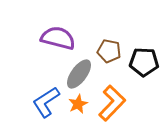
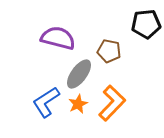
black pentagon: moved 2 px right, 38 px up; rotated 8 degrees counterclockwise
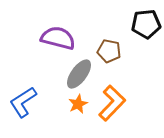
blue L-shape: moved 23 px left
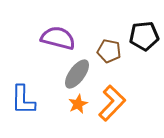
black pentagon: moved 2 px left, 12 px down
gray ellipse: moved 2 px left
blue L-shape: moved 2 px up; rotated 56 degrees counterclockwise
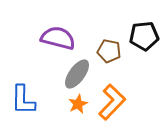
orange L-shape: moved 1 px up
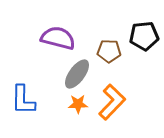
brown pentagon: rotated 10 degrees counterclockwise
orange star: rotated 24 degrees clockwise
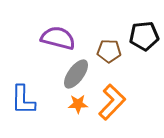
gray ellipse: moved 1 px left
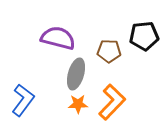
gray ellipse: rotated 20 degrees counterclockwise
blue L-shape: rotated 144 degrees counterclockwise
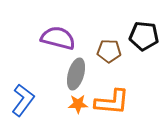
black pentagon: rotated 12 degrees clockwise
orange L-shape: rotated 51 degrees clockwise
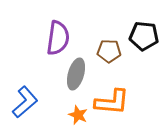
purple semicircle: rotated 84 degrees clockwise
blue L-shape: moved 2 px right, 2 px down; rotated 12 degrees clockwise
orange star: moved 11 px down; rotated 24 degrees clockwise
